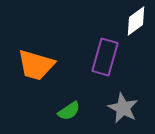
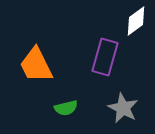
orange trapezoid: rotated 48 degrees clockwise
green semicircle: moved 3 px left, 3 px up; rotated 20 degrees clockwise
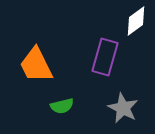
green semicircle: moved 4 px left, 2 px up
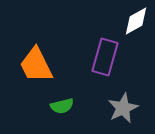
white diamond: rotated 8 degrees clockwise
gray star: rotated 20 degrees clockwise
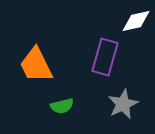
white diamond: rotated 16 degrees clockwise
gray star: moved 4 px up
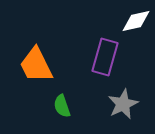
green semicircle: rotated 85 degrees clockwise
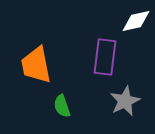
purple rectangle: rotated 9 degrees counterclockwise
orange trapezoid: rotated 15 degrees clockwise
gray star: moved 2 px right, 3 px up
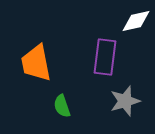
orange trapezoid: moved 2 px up
gray star: rotated 8 degrees clockwise
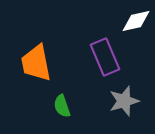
purple rectangle: rotated 30 degrees counterclockwise
gray star: moved 1 px left
